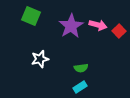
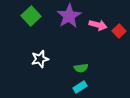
green square: rotated 24 degrees clockwise
purple star: moved 2 px left, 10 px up
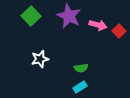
purple star: rotated 15 degrees counterclockwise
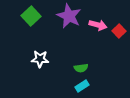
white star: rotated 18 degrees clockwise
cyan rectangle: moved 2 px right, 1 px up
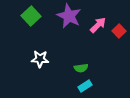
pink arrow: rotated 60 degrees counterclockwise
cyan rectangle: moved 3 px right
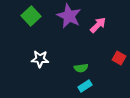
red square: moved 27 px down; rotated 16 degrees counterclockwise
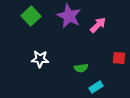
red square: rotated 24 degrees counterclockwise
cyan rectangle: moved 11 px right, 1 px down
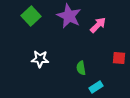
green semicircle: rotated 88 degrees clockwise
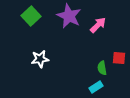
white star: rotated 12 degrees counterclockwise
green semicircle: moved 21 px right
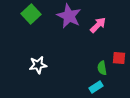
green square: moved 2 px up
white star: moved 2 px left, 6 px down
